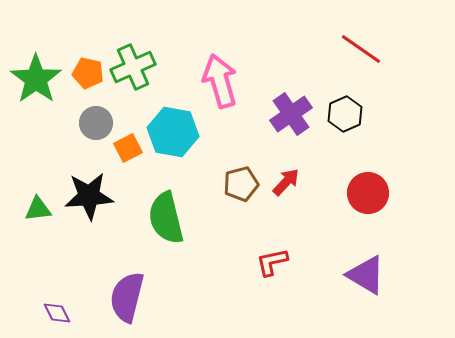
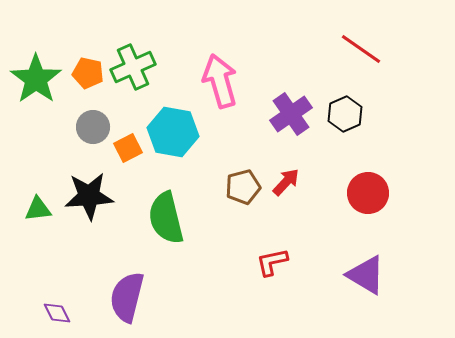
gray circle: moved 3 px left, 4 px down
brown pentagon: moved 2 px right, 3 px down
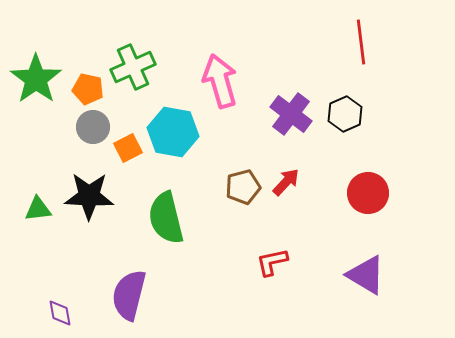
red line: moved 7 px up; rotated 48 degrees clockwise
orange pentagon: moved 16 px down
purple cross: rotated 18 degrees counterclockwise
black star: rotated 6 degrees clockwise
purple semicircle: moved 2 px right, 2 px up
purple diamond: moved 3 px right; rotated 16 degrees clockwise
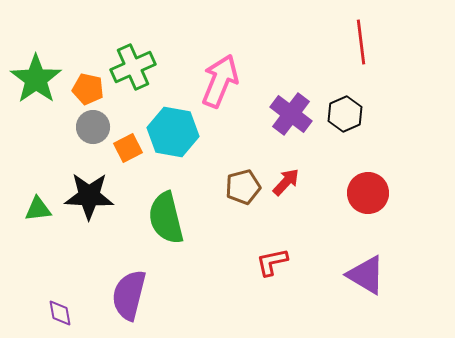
pink arrow: rotated 38 degrees clockwise
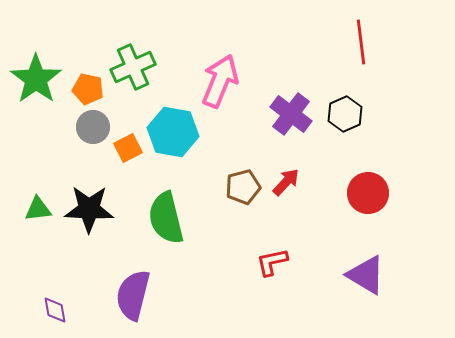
black star: moved 13 px down
purple semicircle: moved 4 px right
purple diamond: moved 5 px left, 3 px up
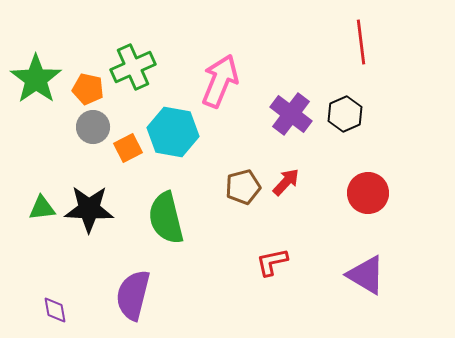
green triangle: moved 4 px right, 1 px up
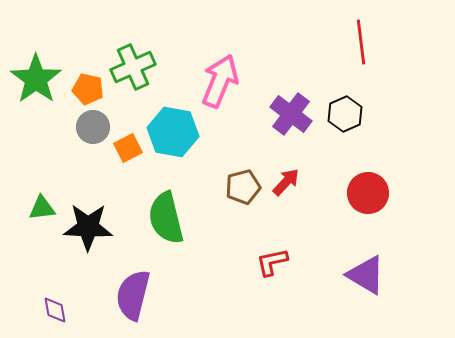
black star: moved 1 px left, 18 px down
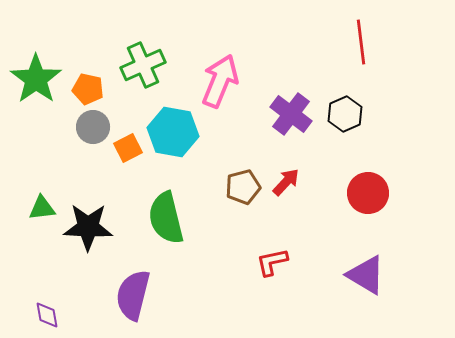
green cross: moved 10 px right, 2 px up
purple diamond: moved 8 px left, 5 px down
